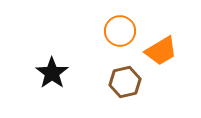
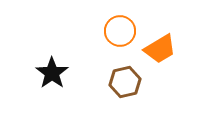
orange trapezoid: moved 1 px left, 2 px up
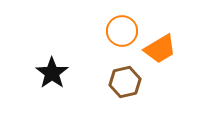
orange circle: moved 2 px right
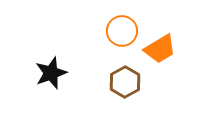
black star: moved 1 px left; rotated 16 degrees clockwise
brown hexagon: rotated 16 degrees counterclockwise
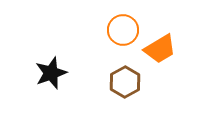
orange circle: moved 1 px right, 1 px up
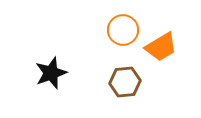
orange trapezoid: moved 1 px right, 2 px up
brown hexagon: rotated 24 degrees clockwise
